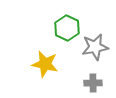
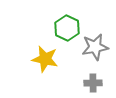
yellow star: moved 5 px up
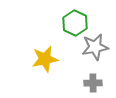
green hexagon: moved 8 px right, 5 px up
yellow star: rotated 24 degrees counterclockwise
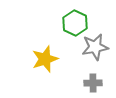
yellow star: rotated 8 degrees counterclockwise
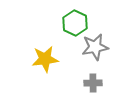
yellow star: rotated 12 degrees clockwise
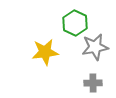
yellow star: moved 7 px up
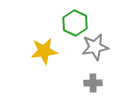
yellow star: moved 1 px left, 1 px up
